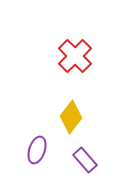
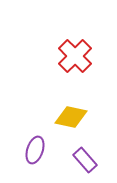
yellow diamond: rotated 64 degrees clockwise
purple ellipse: moved 2 px left
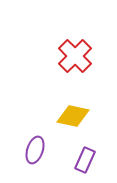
yellow diamond: moved 2 px right, 1 px up
purple rectangle: rotated 65 degrees clockwise
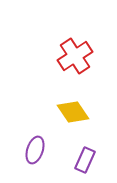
red cross: rotated 12 degrees clockwise
yellow diamond: moved 4 px up; rotated 44 degrees clockwise
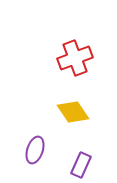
red cross: moved 2 px down; rotated 12 degrees clockwise
purple rectangle: moved 4 px left, 5 px down
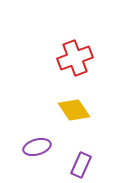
yellow diamond: moved 1 px right, 2 px up
purple ellipse: moved 2 px right, 3 px up; rotated 56 degrees clockwise
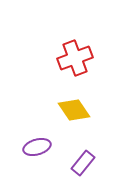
purple rectangle: moved 2 px right, 2 px up; rotated 15 degrees clockwise
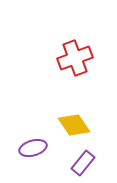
yellow diamond: moved 15 px down
purple ellipse: moved 4 px left, 1 px down
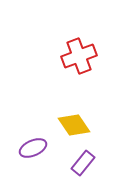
red cross: moved 4 px right, 2 px up
purple ellipse: rotated 8 degrees counterclockwise
